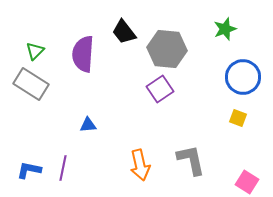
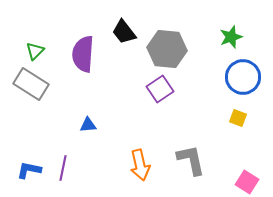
green star: moved 6 px right, 8 px down
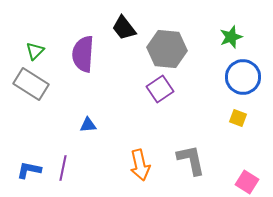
black trapezoid: moved 4 px up
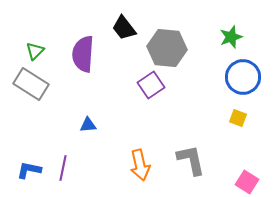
gray hexagon: moved 1 px up
purple square: moved 9 px left, 4 px up
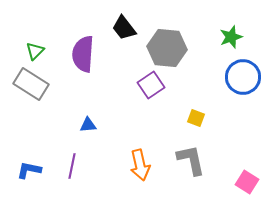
yellow square: moved 42 px left
purple line: moved 9 px right, 2 px up
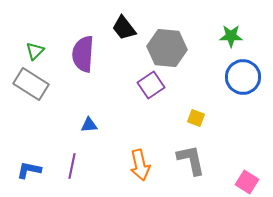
green star: moved 1 px up; rotated 20 degrees clockwise
blue triangle: moved 1 px right
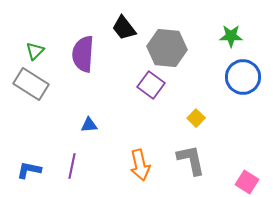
purple square: rotated 20 degrees counterclockwise
yellow square: rotated 24 degrees clockwise
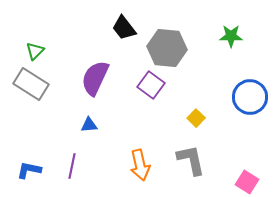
purple semicircle: moved 12 px right, 24 px down; rotated 21 degrees clockwise
blue circle: moved 7 px right, 20 px down
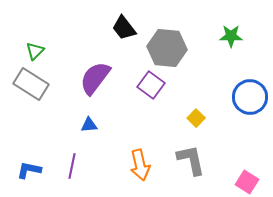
purple semicircle: rotated 12 degrees clockwise
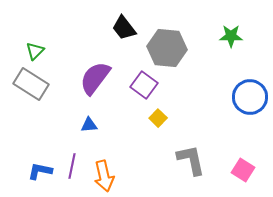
purple square: moved 7 px left
yellow square: moved 38 px left
orange arrow: moved 36 px left, 11 px down
blue L-shape: moved 11 px right, 1 px down
pink square: moved 4 px left, 12 px up
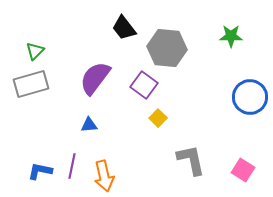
gray rectangle: rotated 48 degrees counterclockwise
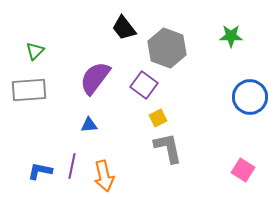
gray hexagon: rotated 15 degrees clockwise
gray rectangle: moved 2 px left, 6 px down; rotated 12 degrees clockwise
yellow square: rotated 18 degrees clockwise
gray L-shape: moved 23 px left, 12 px up
